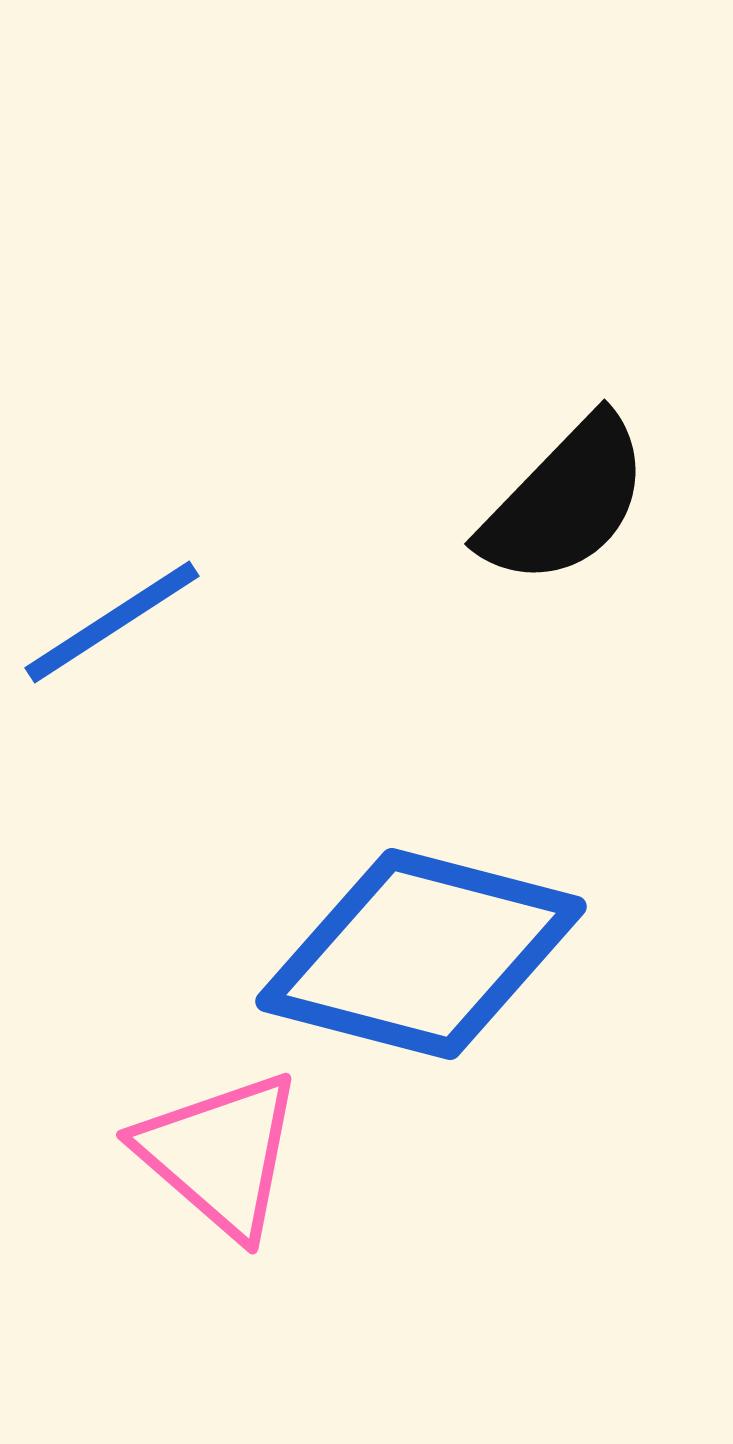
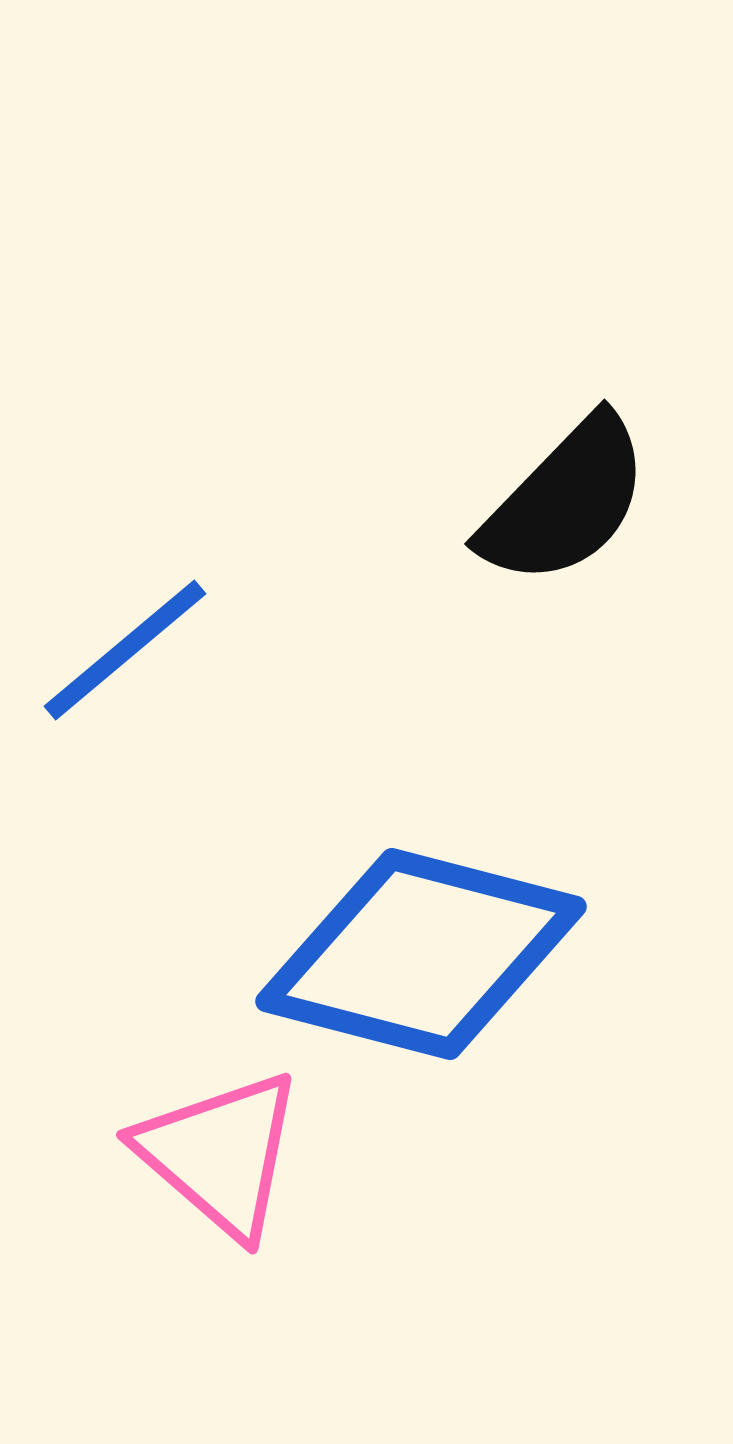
blue line: moved 13 px right, 28 px down; rotated 7 degrees counterclockwise
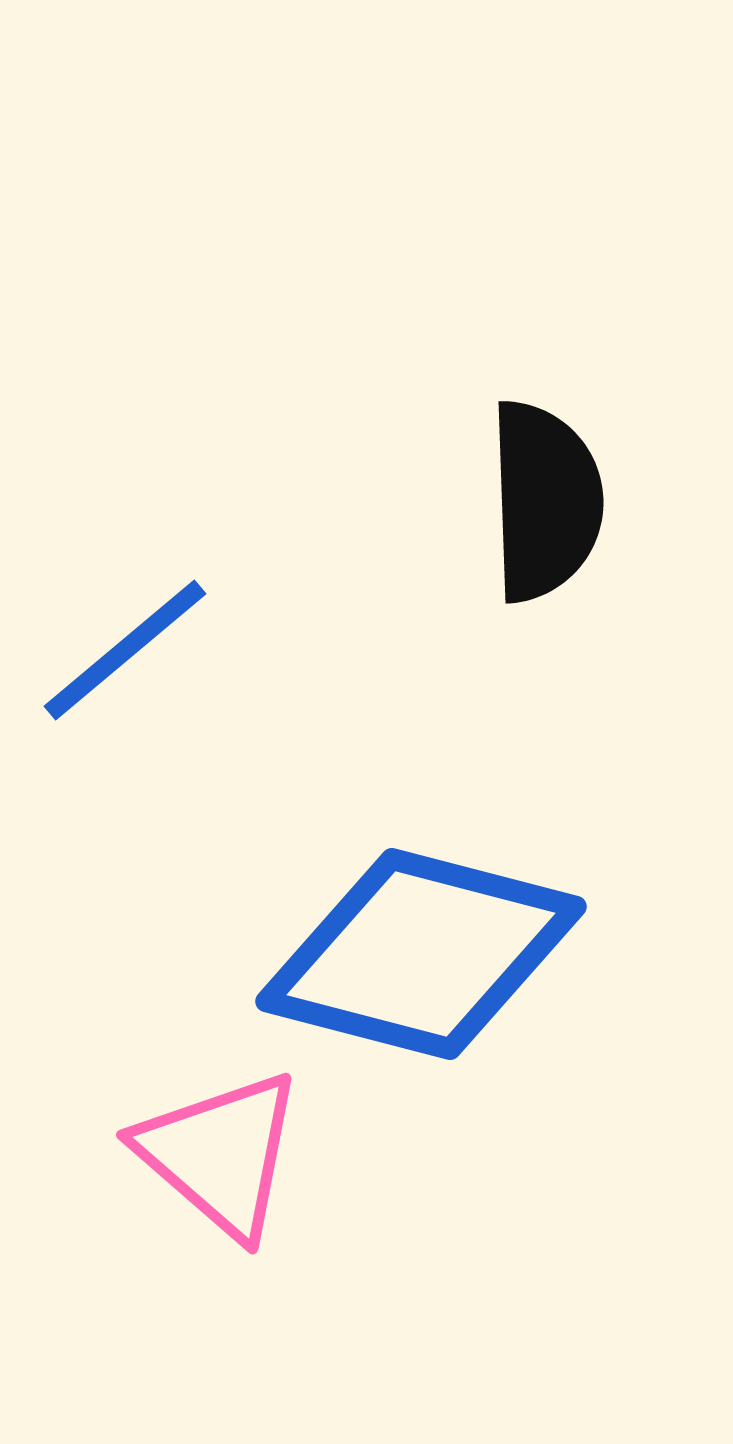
black semicircle: moved 20 px left; rotated 46 degrees counterclockwise
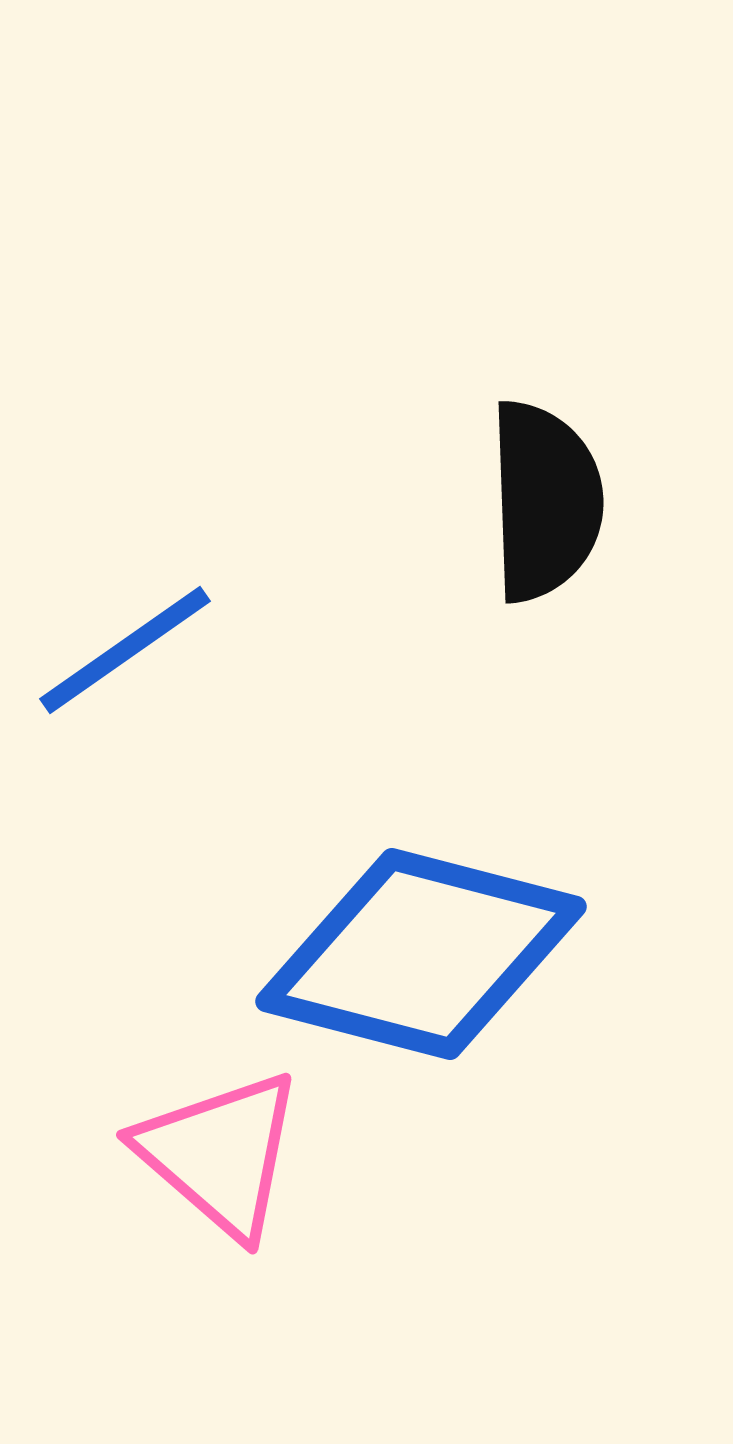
blue line: rotated 5 degrees clockwise
